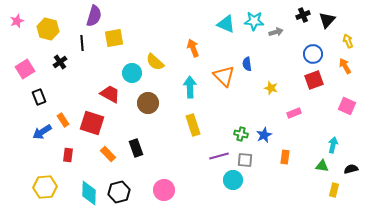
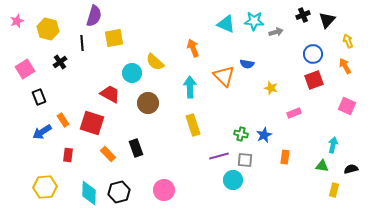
blue semicircle at (247, 64): rotated 72 degrees counterclockwise
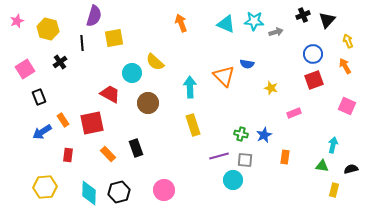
orange arrow at (193, 48): moved 12 px left, 25 px up
red square at (92, 123): rotated 30 degrees counterclockwise
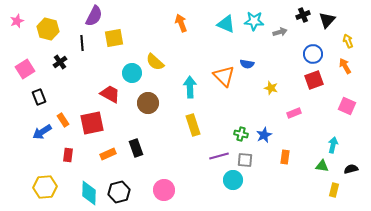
purple semicircle at (94, 16): rotated 10 degrees clockwise
gray arrow at (276, 32): moved 4 px right
orange rectangle at (108, 154): rotated 70 degrees counterclockwise
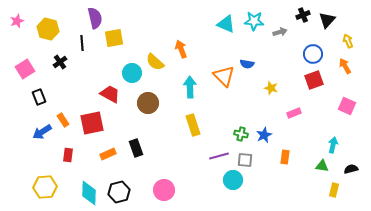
purple semicircle at (94, 16): moved 1 px right, 2 px down; rotated 40 degrees counterclockwise
orange arrow at (181, 23): moved 26 px down
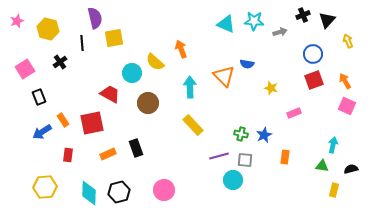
orange arrow at (345, 66): moved 15 px down
yellow rectangle at (193, 125): rotated 25 degrees counterclockwise
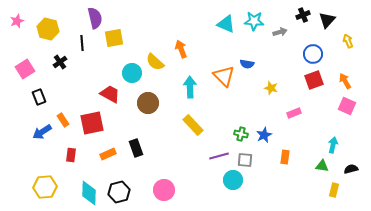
red rectangle at (68, 155): moved 3 px right
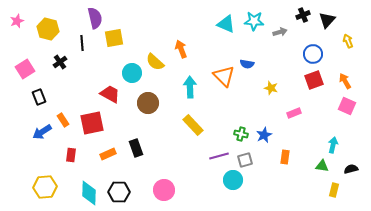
gray square at (245, 160): rotated 21 degrees counterclockwise
black hexagon at (119, 192): rotated 15 degrees clockwise
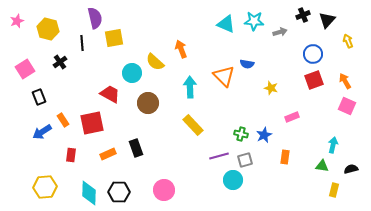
pink rectangle at (294, 113): moved 2 px left, 4 px down
